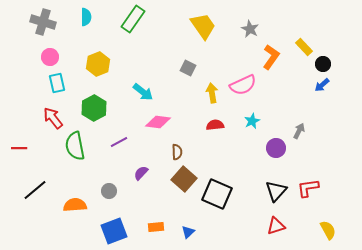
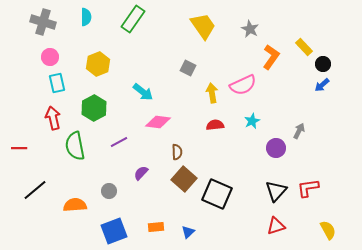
red arrow: rotated 25 degrees clockwise
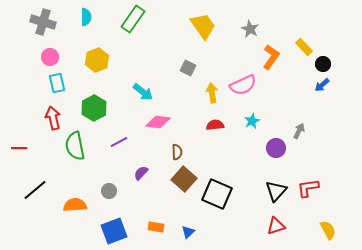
yellow hexagon: moved 1 px left, 4 px up
orange rectangle: rotated 14 degrees clockwise
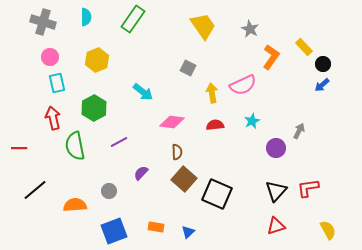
pink diamond: moved 14 px right
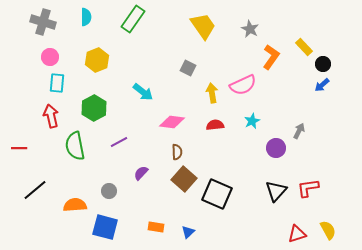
cyan rectangle: rotated 18 degrees clockwise
red arrow: moved 2 px left, 2 px up
red triangle: moved 21 px right, 8 px down
blue square: moved 9 px left, 4 px up; rotated 36 degrees clockwise
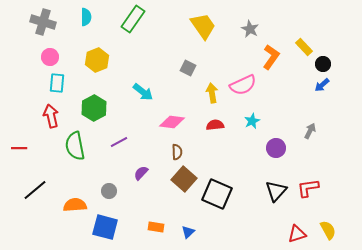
gray arrow: moved 11 px right
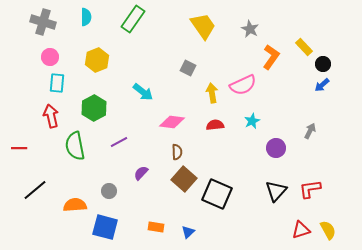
red L-shape: moved 2 px right, 1 px down
red triangle: moved 4 px right, 4 px up
